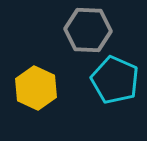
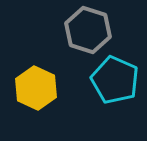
gray hexagon: rotated 15 degrees clockwise
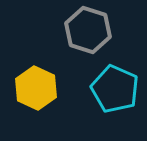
cyan pentagon: moved 9 px down
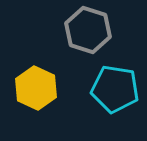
cyan pentagon: rotated 15 degrees counterclockwise
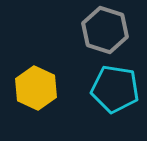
gray hexagon: moved 17 px right
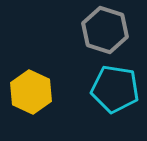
yellow hexagon: moved 5 px left, 4 px down
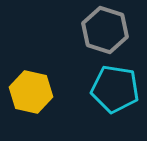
yellow hexagon: rotated 12 degrees counterclockwise
